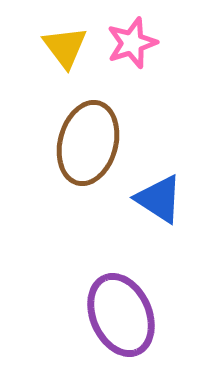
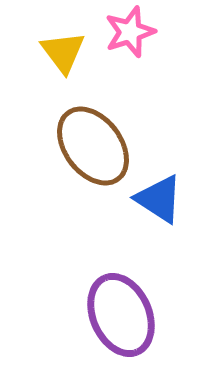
pink star: moved 2 px left, 11 px up
yellow triangle: moved 2 px left, 5 px down
brown ellipse: moved 5 px right, 3 px down; rotated 52 degrees counterclockwise
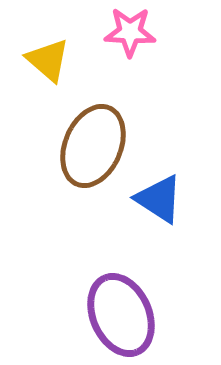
pink star: rotated 21 degrees clockwise
yellow triangle: moved 15 px left, 8 px down; rotated 12 degrees counterclockwise
brown ellipse: rotated 60 degrees clockwise
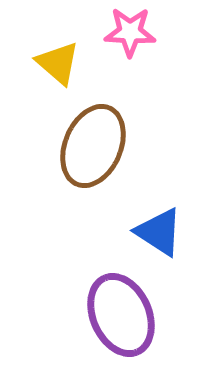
yellow triangle: moved 10 px right, 3 px down
blue triangle: moved 33 px down
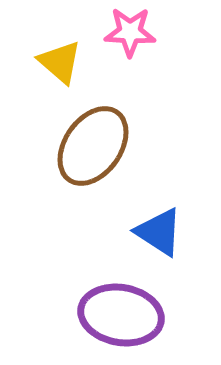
yellow triangle: moved 2 px right, 1 px up
brown ellipse: rotated 12 degrees clockwise
purple ellipse: rotated 56 degrees counterclockwise
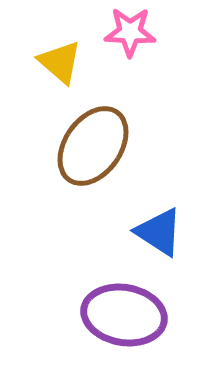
purple ellipse: moved 3 px right
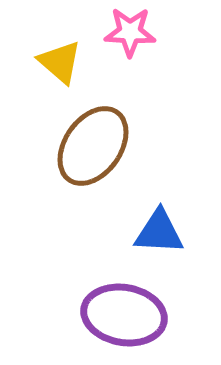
blue triangle: rotated 30 degrees counterclockwise
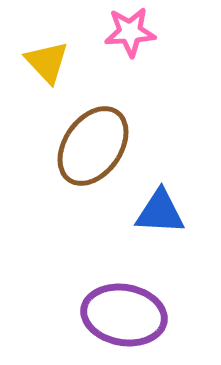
pink star: rotated 6 degrees counterclockwise
yellow triangle: moved 13 px left; rotated 6 degrees clockwise
blue triangle: moved 1 px right, 20 px up
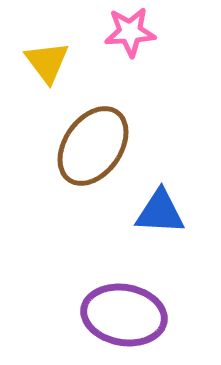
yellow triangle: rotated 6 degrees clockwise
